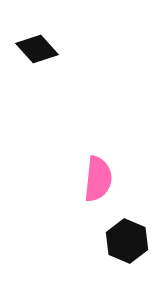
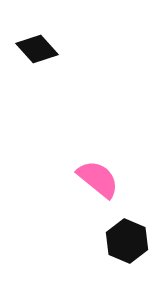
pink semicircle: rotated 57 degrees counterclockwise
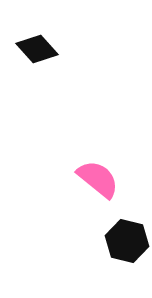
black hexagon: rotated 9 degrees counterclockwise
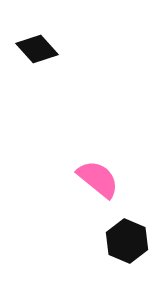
black hexagon: rotated 9 degrees clockwise
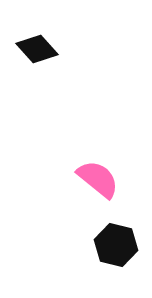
black hexagon: moved 11 px left, 4 px down; rotated 9 degrees counterclockwise
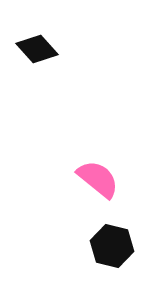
black hexagon: moved 4 px left, 1 px down
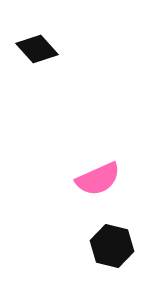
pink semicircle: rotated 117 degrees clockwise
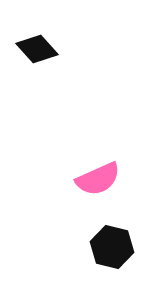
black hexagon: moved 1 px down
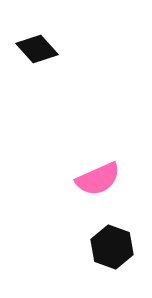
black hexagon: rotated 6 degrees clockwise
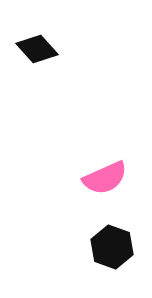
pink semicircle: moved 7 px right, 1 px up
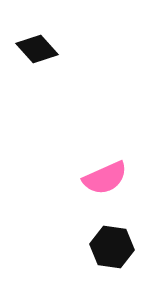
black hexagon: rotated 12 degrees counterclockwise
